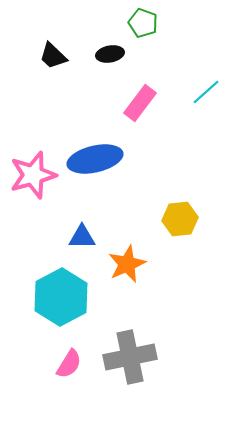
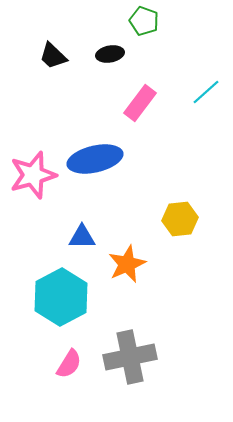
green pentagon: moved 1 px right, 2 px up
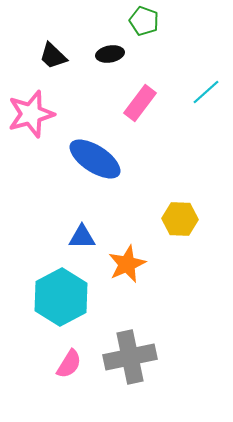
blue ellipse: rotated 46 degrees clockwise
pink star: moved 2 px left, 61 px up
yellow hexagon: rotated 8 degrees clockwise
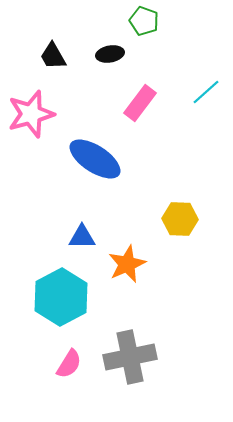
black trapezoid: rotated 16 degrees clockwise
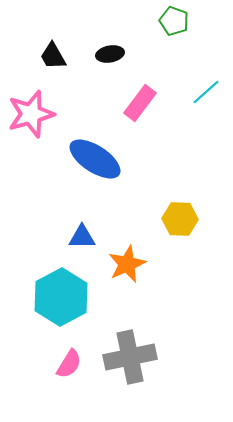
green pentagon: moved 30 px right
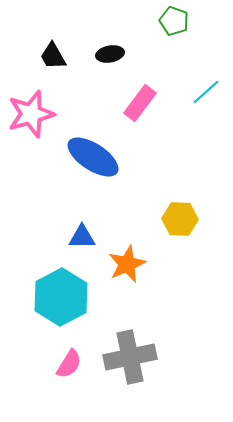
blue ellipse: moved 2 px left, 2 px up
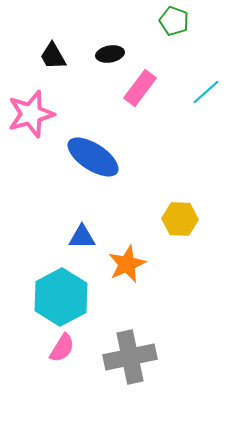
pink rectangle: moved 15 px up
pink semicircle: moved 7 px left, 16 px up
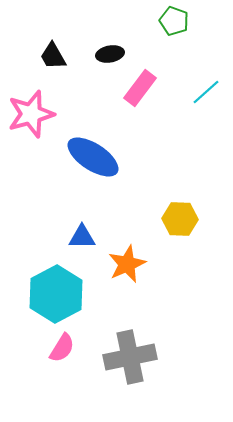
cyan hexagon: moved 5 px left, 3 px up
